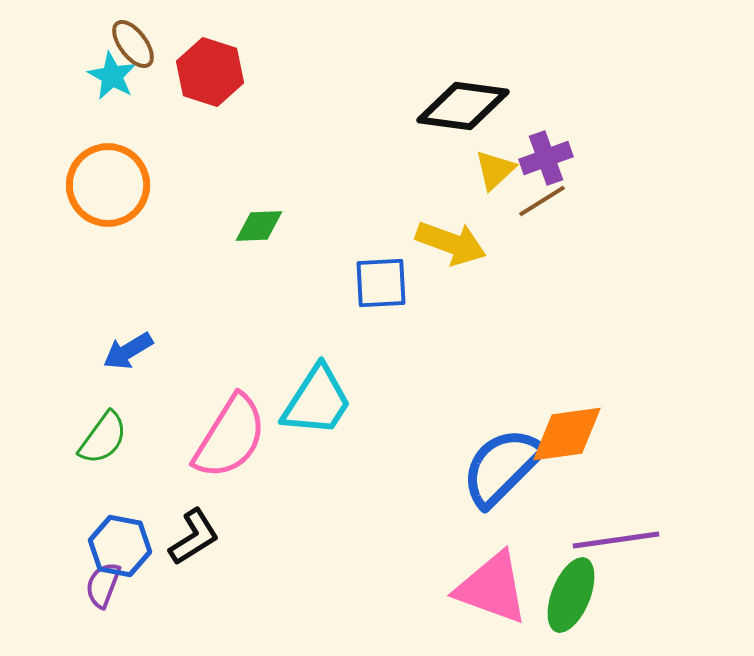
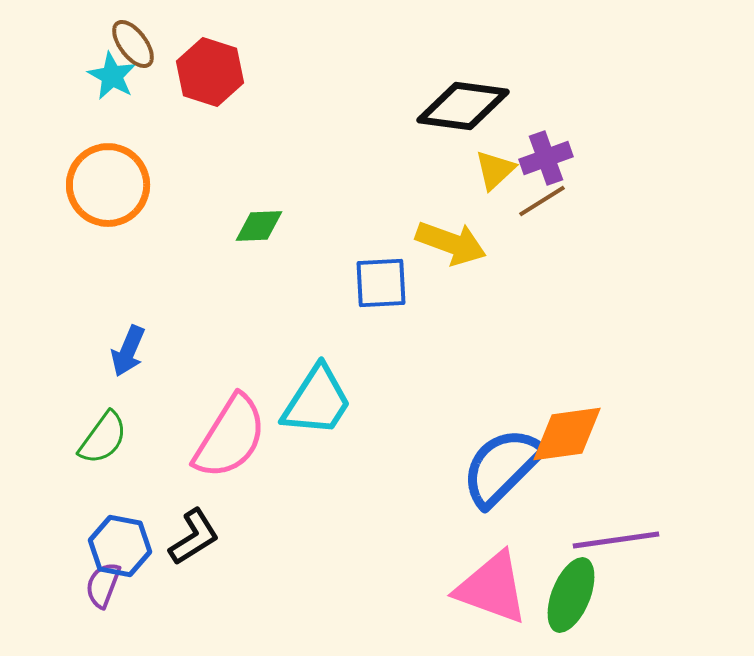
blue arrow: rotated 36 degrees counterclockwise
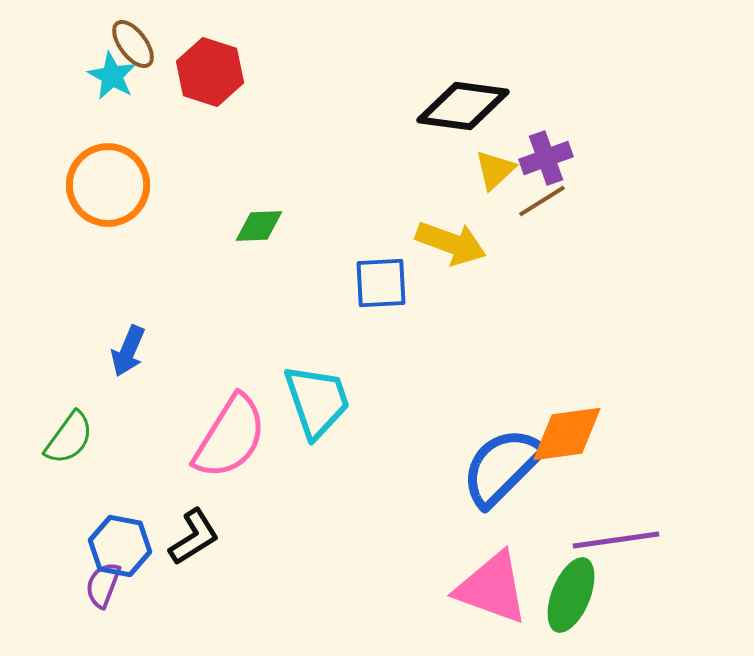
cyan trapezoid: rotated 52 degrees counterclockwise
green semicircle: moved 34 px left
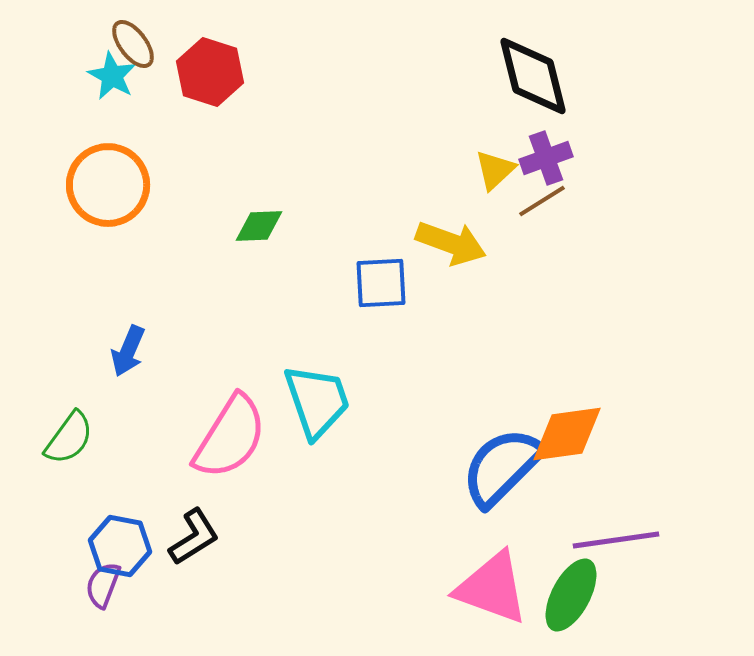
black diamond: moved 70 px right, 30 px up; rotated 68 degrees clockwise
green ellipse: rotated 6 degrees clockwise
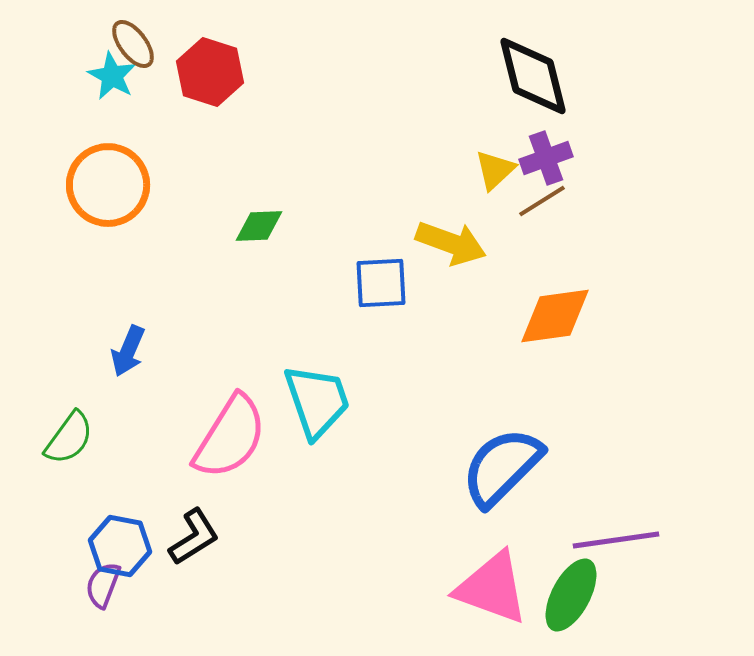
orange diamond: moved 12 px left, 118 px up
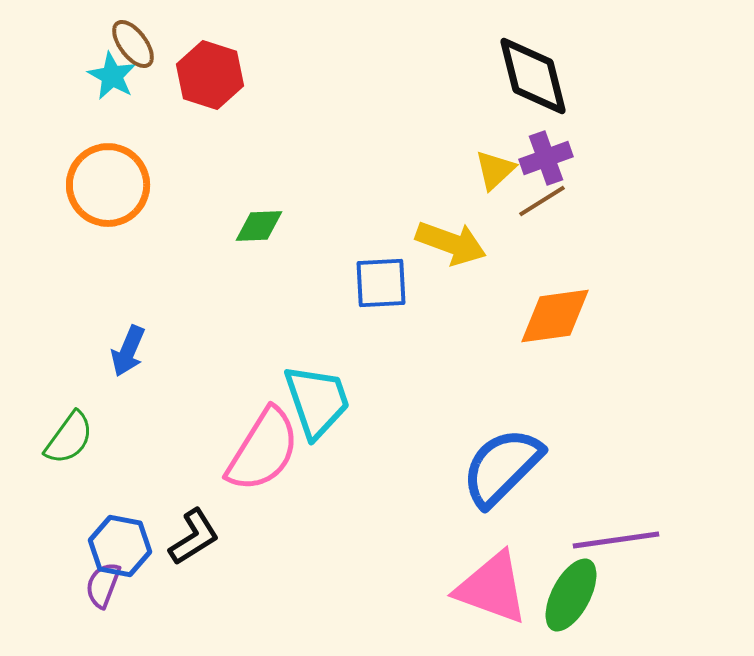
red hexagon: moved 3 px down
pink semicircle: moved 33 px right, 13 px down
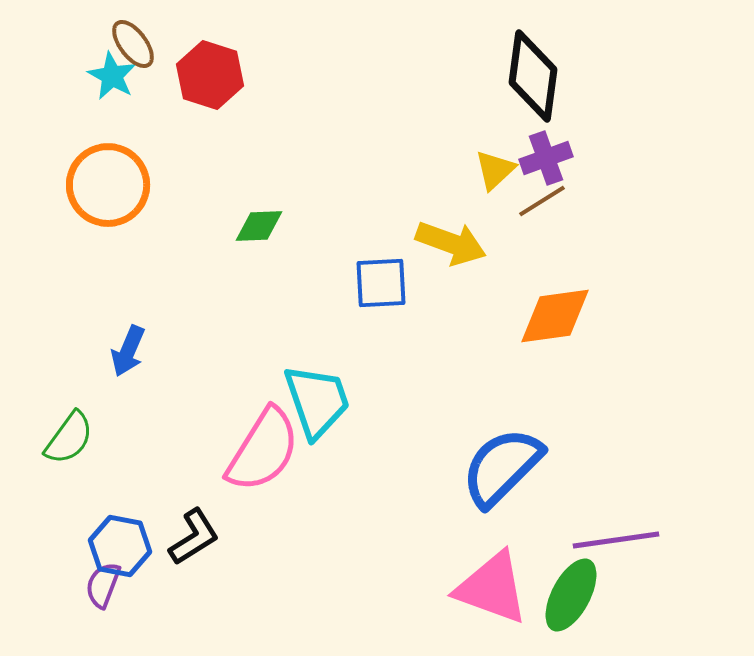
black diamond: rotated 22 degrees clockwise
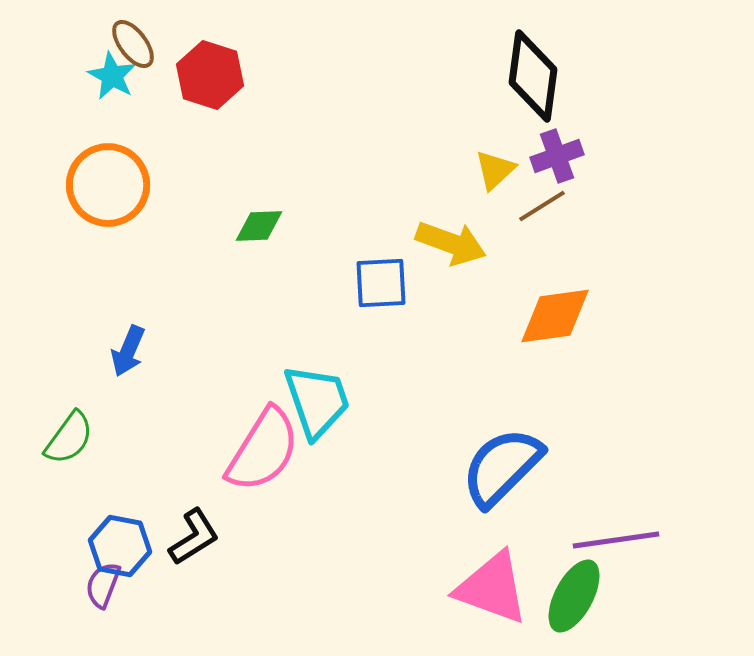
purple cross: moved 11 px right, 2 px up
brown line: moved 5 px down
green ellipse: moved 3 px right, 1 px down
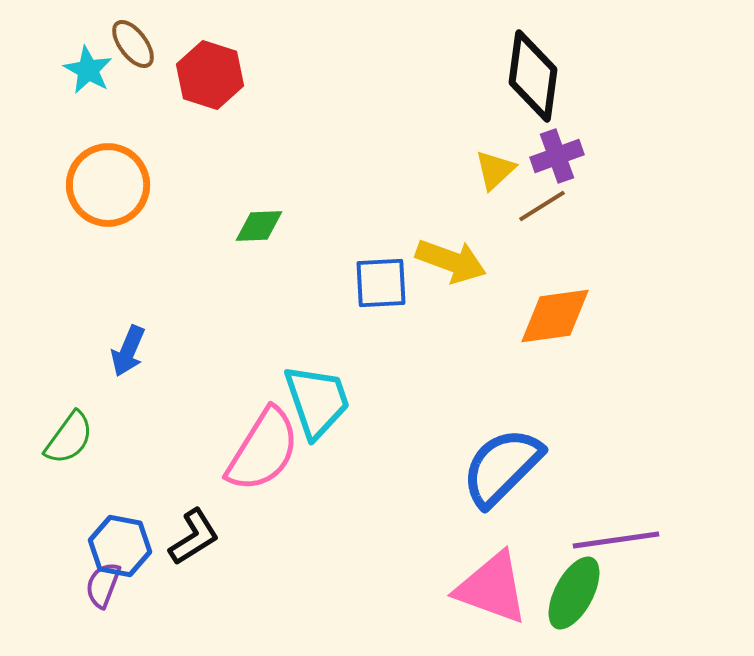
cyan star: moved 24 px left, 6 px up
yellow arrow: moved 18 px down
green ellipse: moved 3 px up
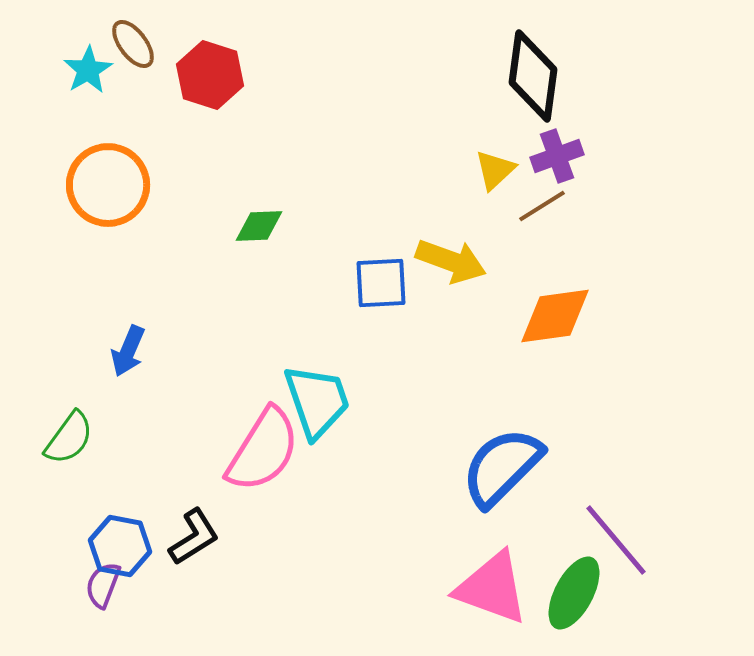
cyan star: rotated 12 degrees clockwise
purple line: rotated 58 degrees clockwise
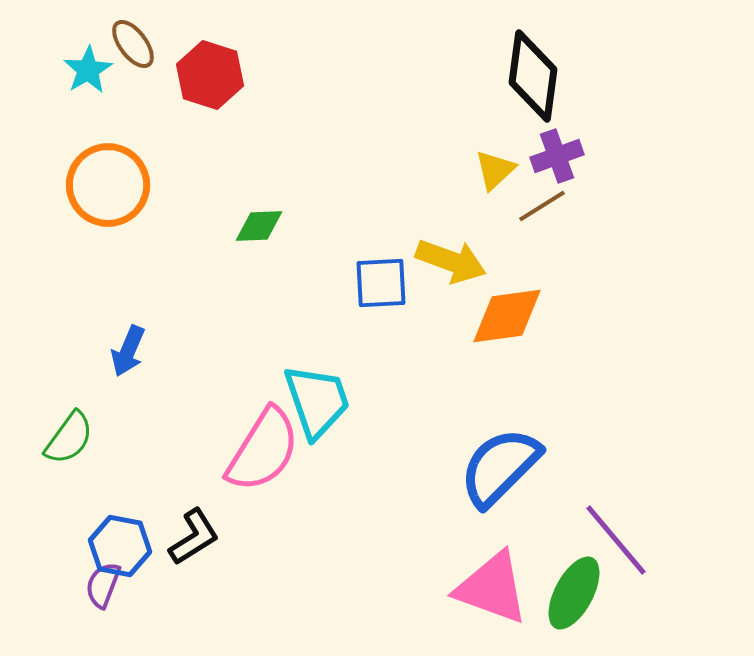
orange diamond: moved 48 px left
blue semicircle: moved 2 px left
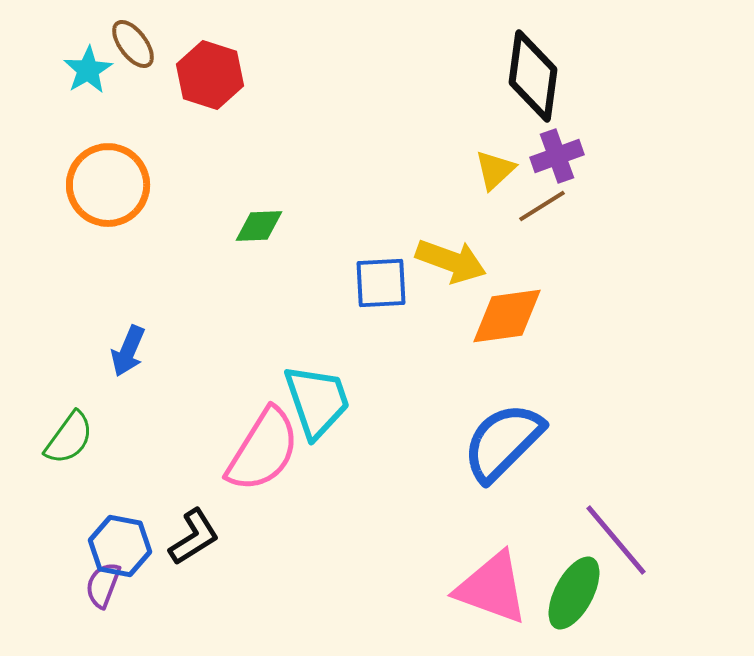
blue semicircle: moved 3 px right, 25 px up
